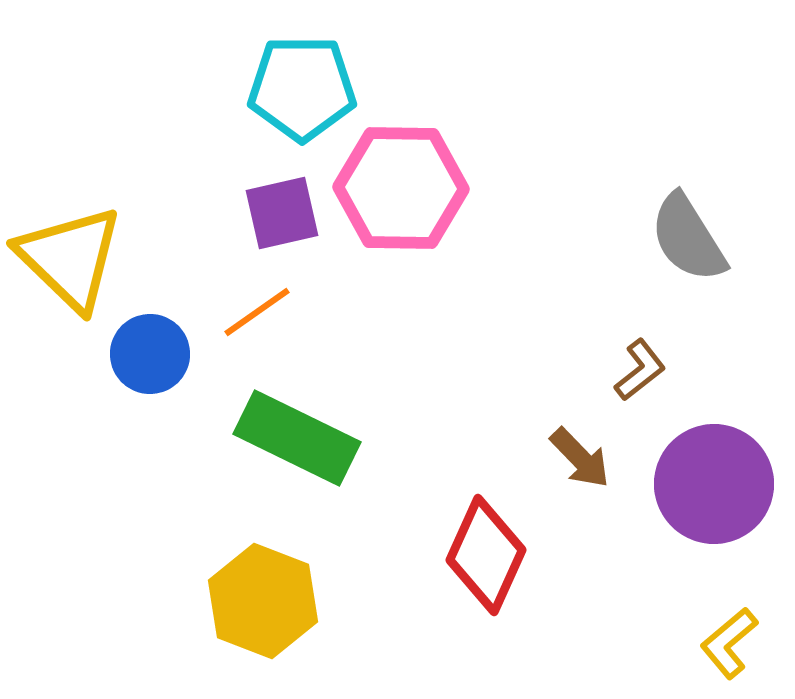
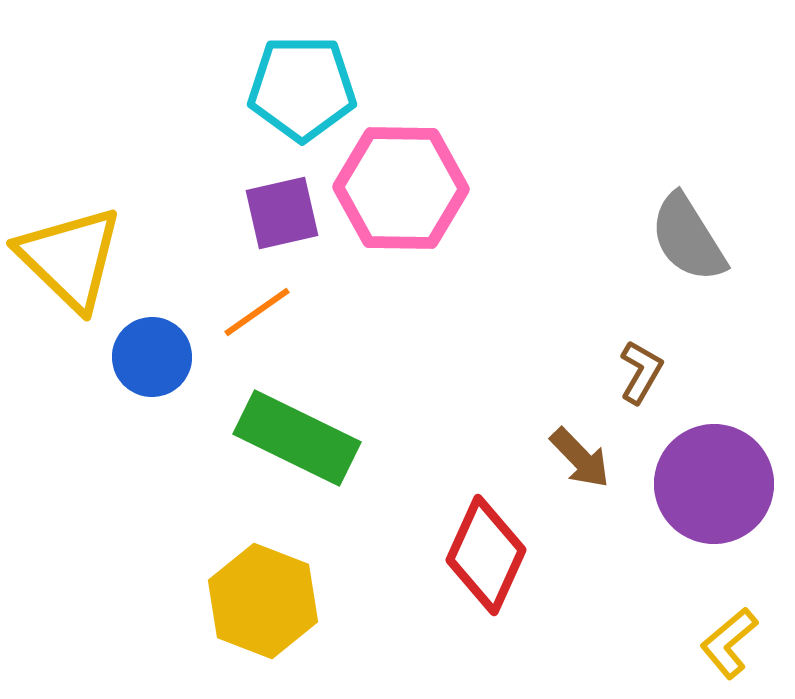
blue circle: moved 2 px right, 3 px down
brown L-shape: moved 1 px right, 2 px down; rotated 22 degrees counterclockwise
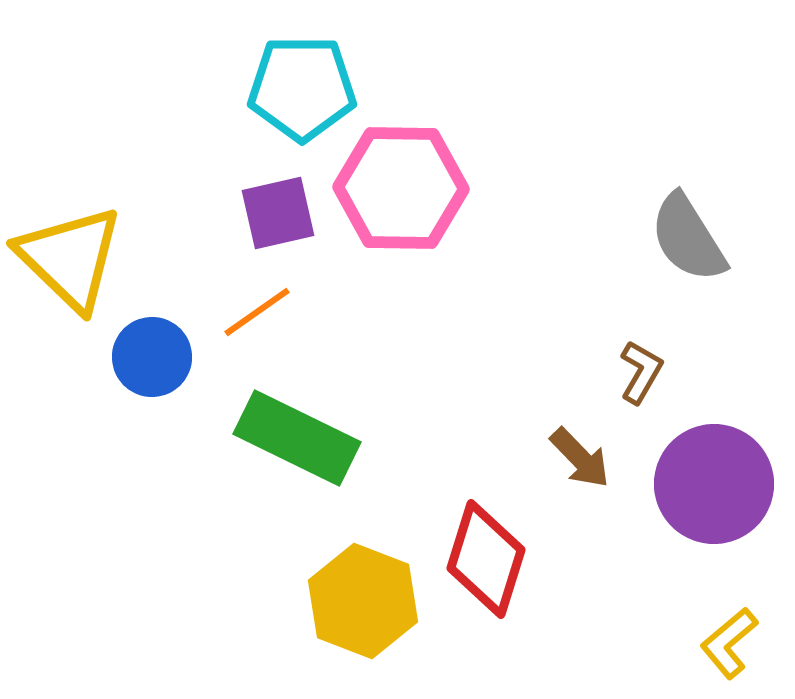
purple square: moved 4 px left
red diamond: moved 4 px down; rotated 7 degrees counterclockwise
yellow hexagon: moved 100 px right
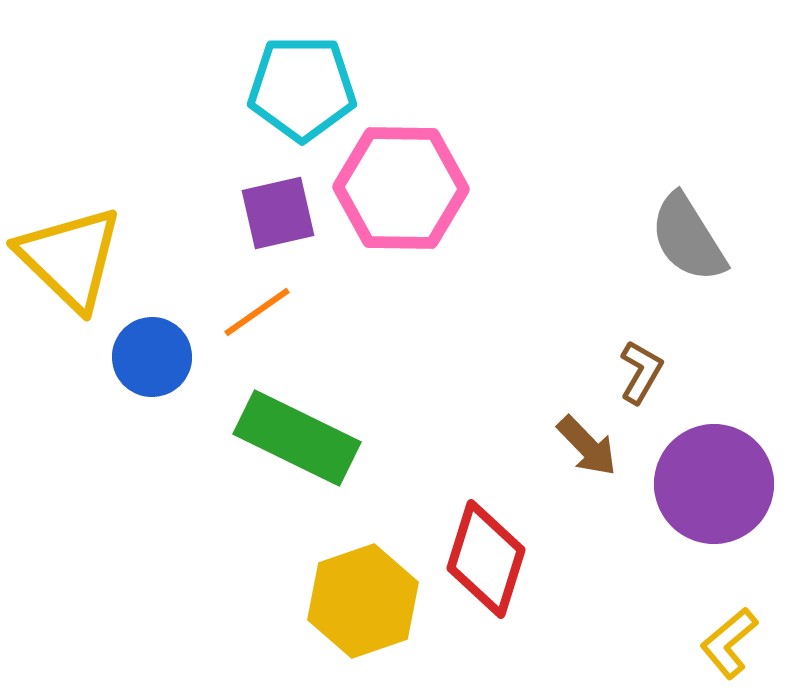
brown arrow: moved 7 px right, 12 px up
yellow hexagon: rotated 20 degrees clockwise
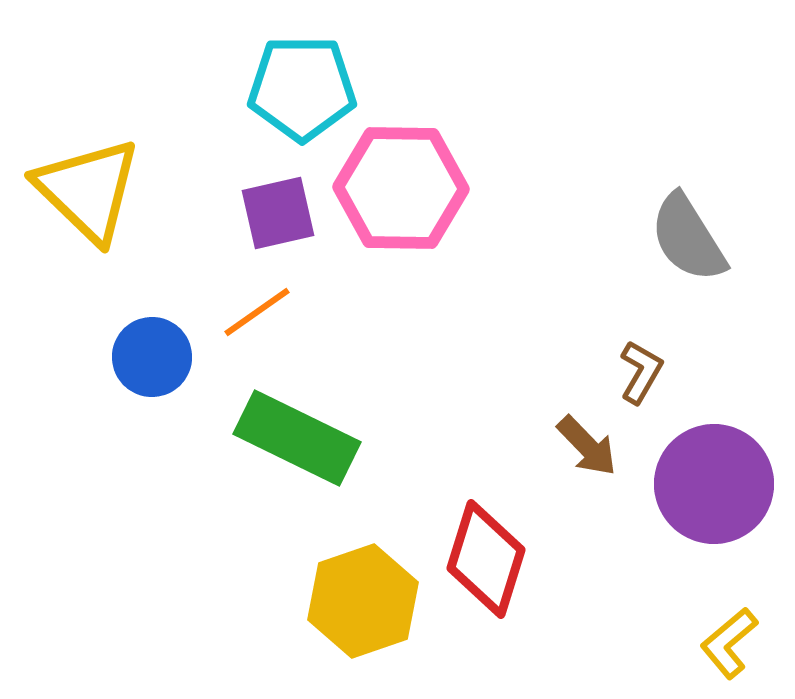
yellow triangle: moved 18 px right, 68 px up
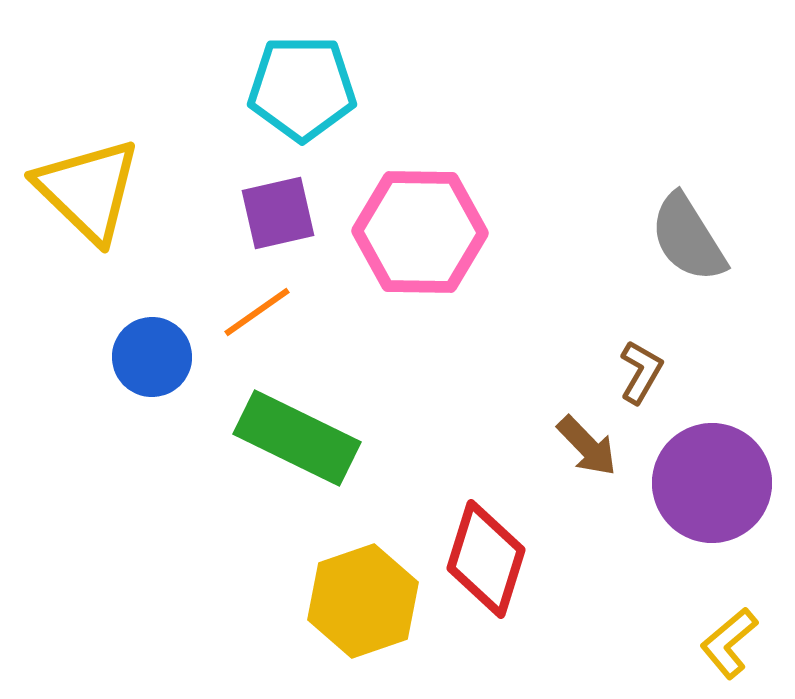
pink hexagon: moved 19 px right, 44 px down
purple circle: moved 2 px left, 1 px up
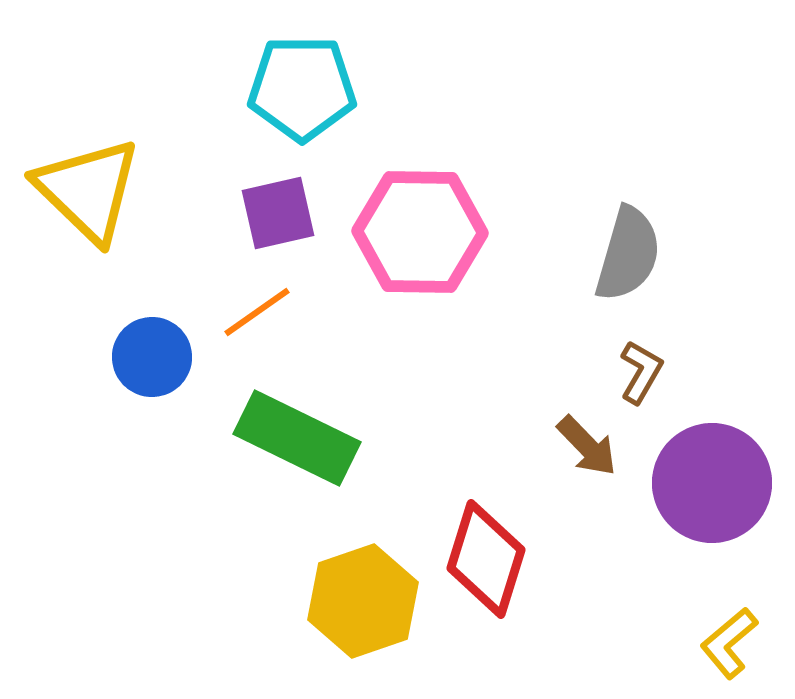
gray semicircle: moved 60 px left, 16 px down; rotated 132 degrees counterclockwise
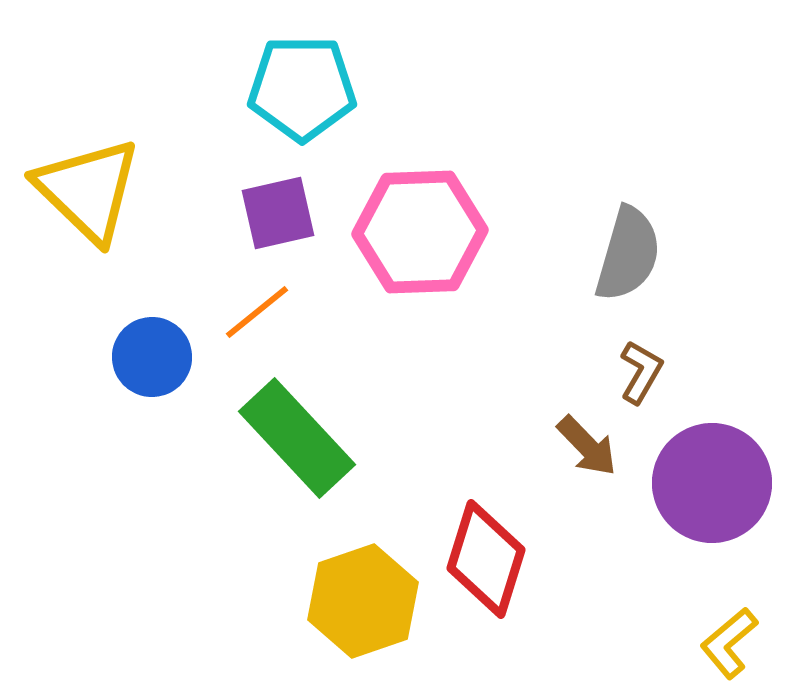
pink hexagon: rotated 3 degrees counterclockwise
orange line: rotated 4 degrees counterclockwise
green rectangle: rotated 21 degrees clockwise
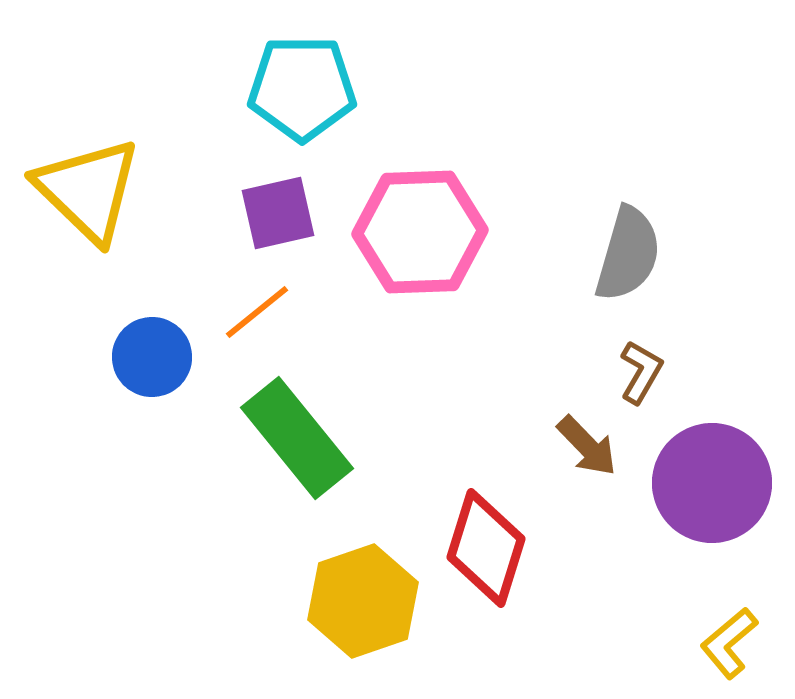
green rectangle: rotated 4 degrees clockwise
red diamond: moved 11 px up
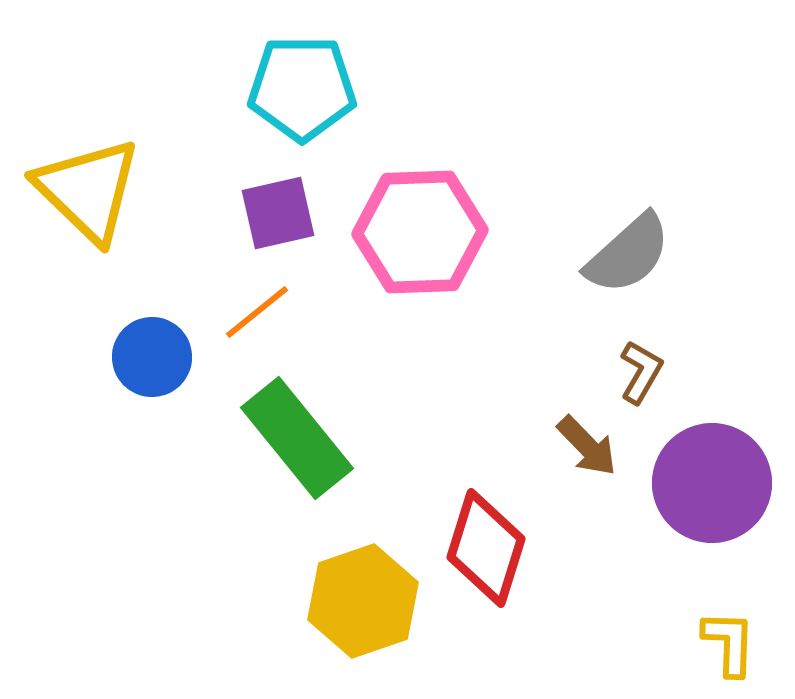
gray semicircle: rotated 32 degrees clockwise
yellow L-shape: rotated 132 degrees clockwise
